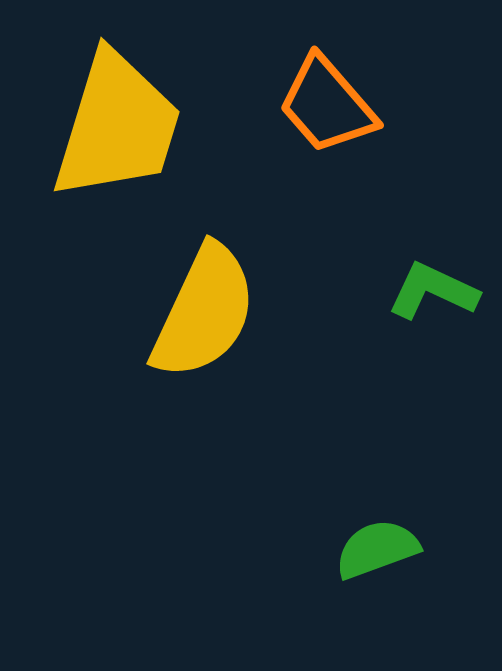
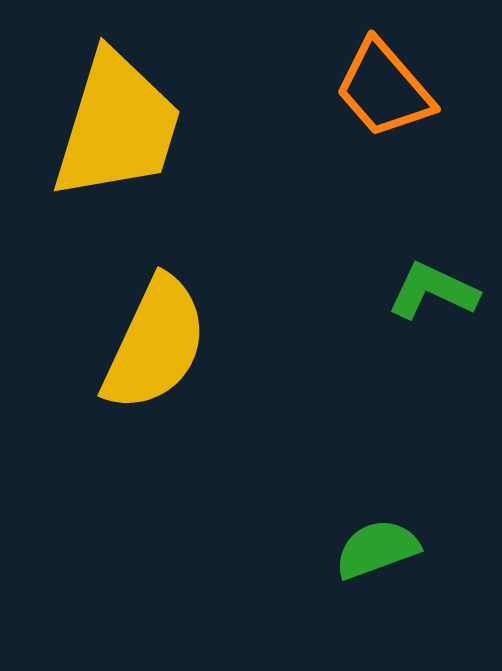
orange trapezoid: moved 57 px right, 16 px up
yellow semicircle: moved 49 px left, 32 px down
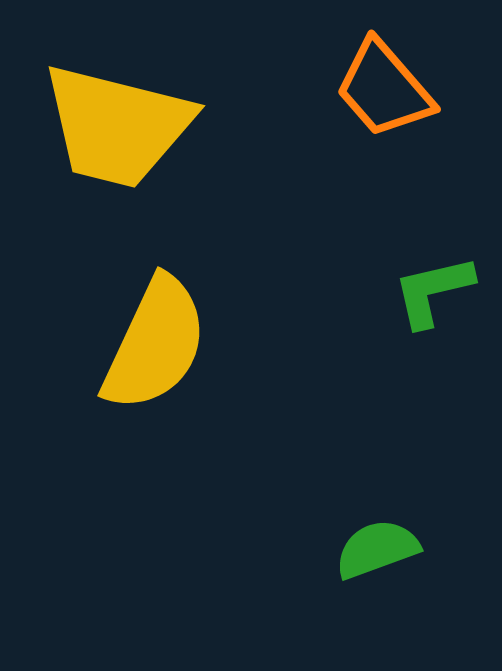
yellow trapezoid: rotated 87 degrees clockwise
green L-shape: rotated 38 degrees counterclockwise
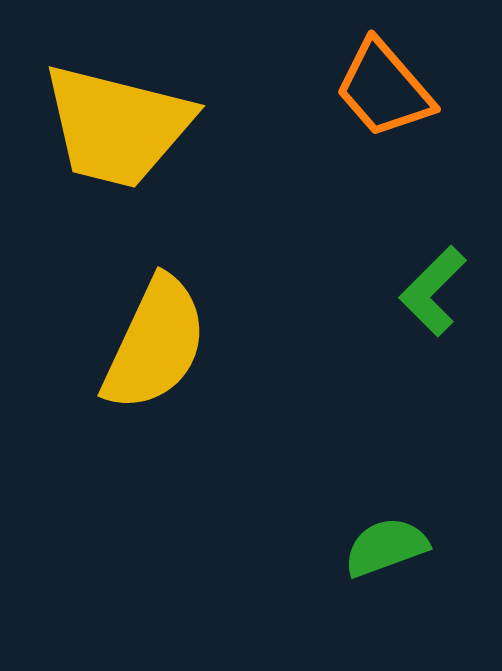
green L-shape: rotated 32 degrees counterclockwise
green semicircle: moved 9 px right, 2 px up
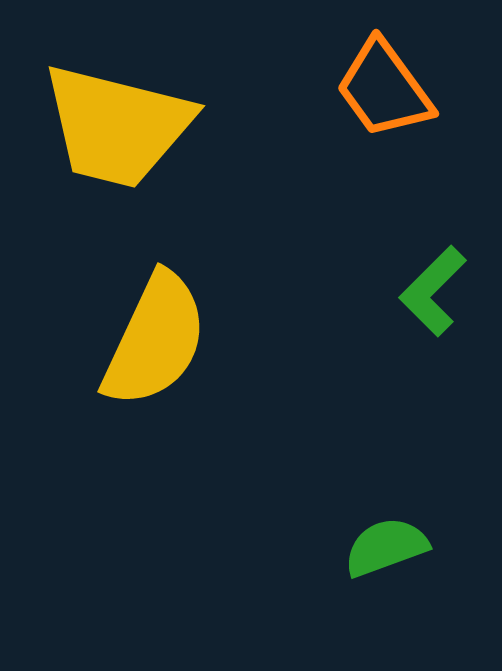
orange trapezoid: rotated 5 degrees clockwise
yellow semicircle: moved 4 px up
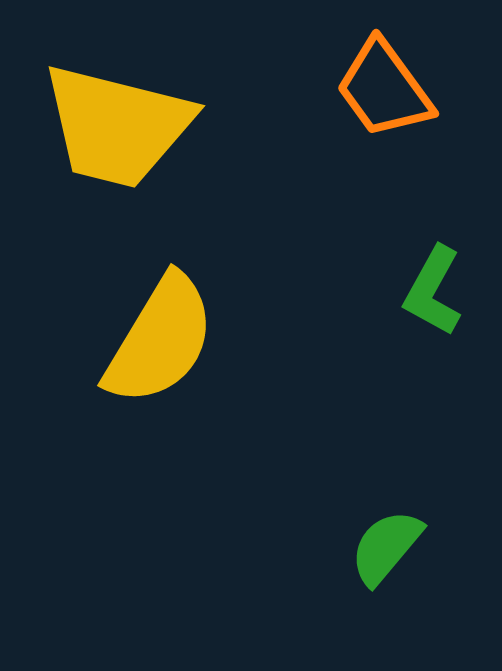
green L-shape: rotated 16 degrees counterclockwise
yellow semicircle: moved 5 px right; rotated 6 degrees clockwise
green semicircle: rotated 30 degrees counterclockwise
